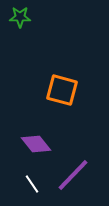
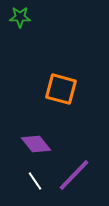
orange square: moved 1 px left, 1 px up
purple line: moved 1 px right
white line: moved 3 px right, 3 px up
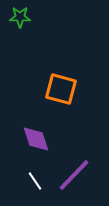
purple diamond: moved 5 px up; rotated 20 degrees clockwise
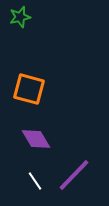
green star: rotated 15 degrees counterclockwise
orange square: moved 32 px left
purple diamond: rotated 12 degrees counterclockwise
